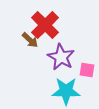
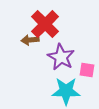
red cross: moved 1 px up
brown arrow: rotated 132 degrees clockwise
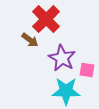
red cross: moved 1 px right, 5 px up
brown arrow: rotated 138 degrees counterclockwise
purple star: moved 1 px right, 1 px down
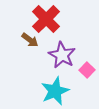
purple star: moved 3 px up
pink square: rotated 35 degrees clockwise
cyan star: moved 11 px left; rotated 24 degrees counterclockwise
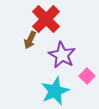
brown arrow: rotated 78 degrees clockwise
pink square: moved 6 px down
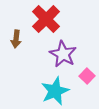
brown arrow: moved 14 px left, 1 px up; rotated 18 degrees counterclockwise
purple star: moved 1 px right, 1 px up
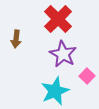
red cross: moved 12 px right
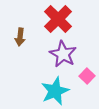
brown arrow: moved 4 px right, 2 px up
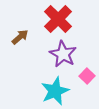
brown arrow: rotated 138 degrees counterclockwise
